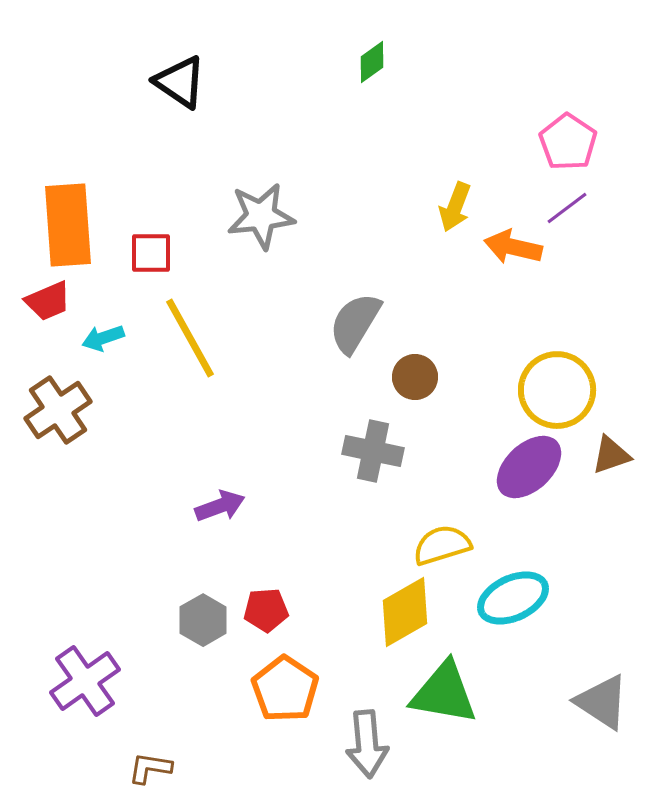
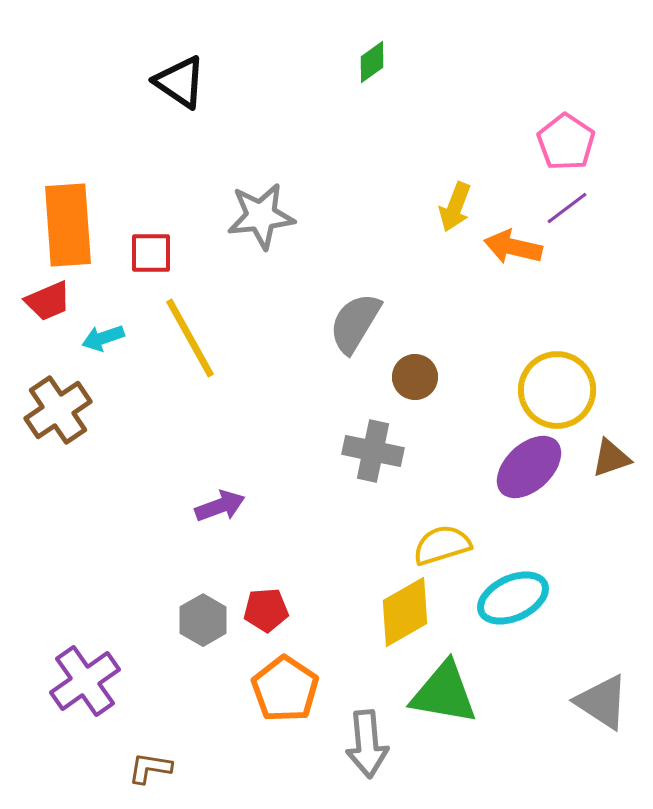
pink pentagon: moved 2 px left
brown triangle: moved 3 px down
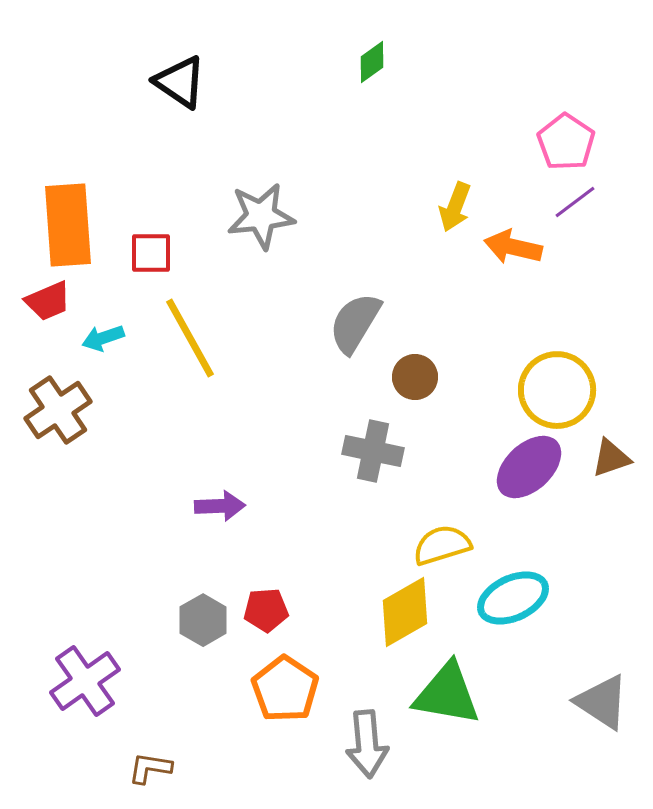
purple line: moved 8 px right, 6 px up
purple arrow: rotated 18 degrees clockwise
green triangle: moved 3 px right, 1 px down
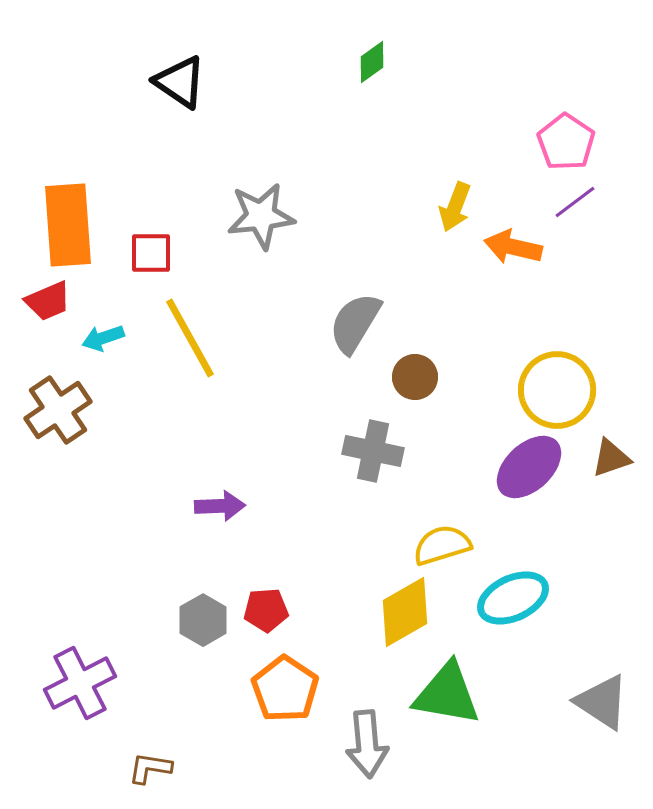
purple cross: moved 5 px left, 2 px down; rotated 8 degrees clockwise
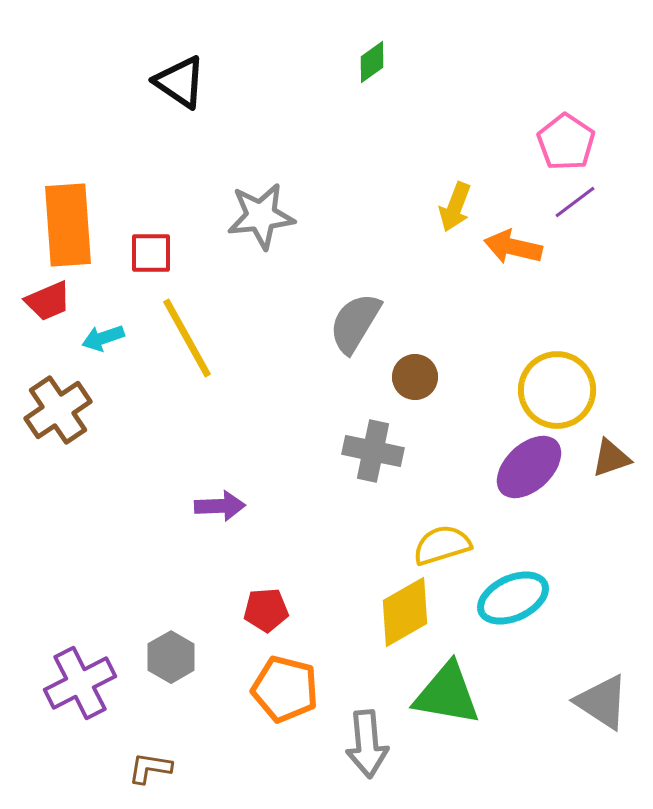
yellow line: moved 3 px left
gray hexagon: moved 32 px left, 37 px down
orange pentagon: rotated 20 degrees counterclockwise
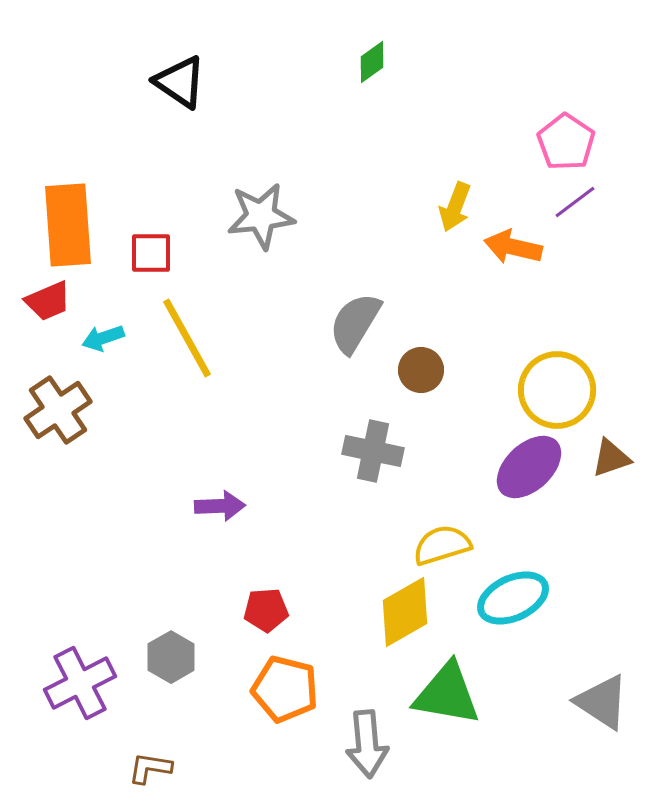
brown circle: moved 6 px right, 7 px up
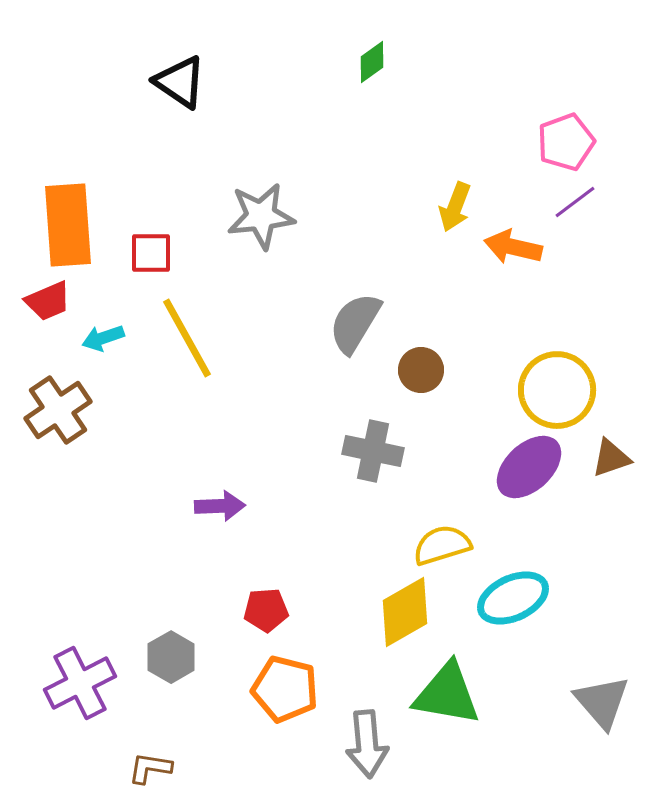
pink pentagon: rotated 18 degrees clockwise
gray triangle: rotated 16 degrees clockwise
